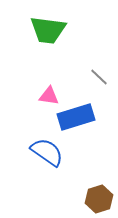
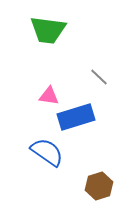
brown hexagon: moved 13 px up
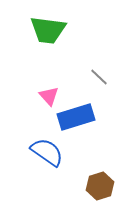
pink triangle: rotated 40 degrees clockwise
brown hexagon: moved 1 px right
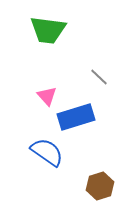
pink triangle: moved 2 px left
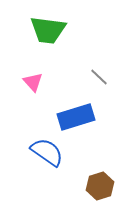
pink triangle: moved 14 px left, 14 px up
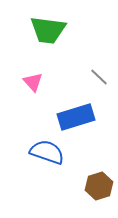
blue semicircle: rotated 16 degrees counterclockwise
brown hexagon: moved 1 px left
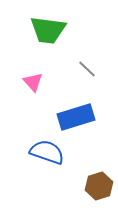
gray line: moved 12 px left, 8 px up
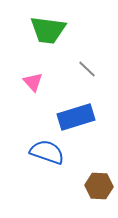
brown hexagon: rotated 20 degrees clockwise
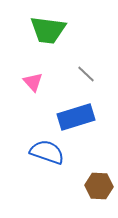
gray line: moved 1 px left, 5 px down
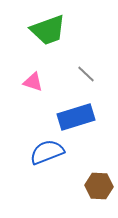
green trapezoid: rotated 27 degrees counterclockwise
pink triangle: rotated 30 degrees counterclockwise
blue semicircle: rotated 40 degrees counterclockwise
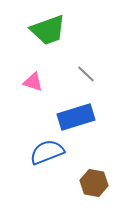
brown hexagon: moved 5 px left, 3 px up; rotated 8 degrees clockwise
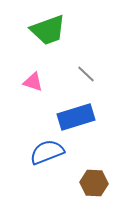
brown hexagon: rotated 8 degrees counterclockwise
